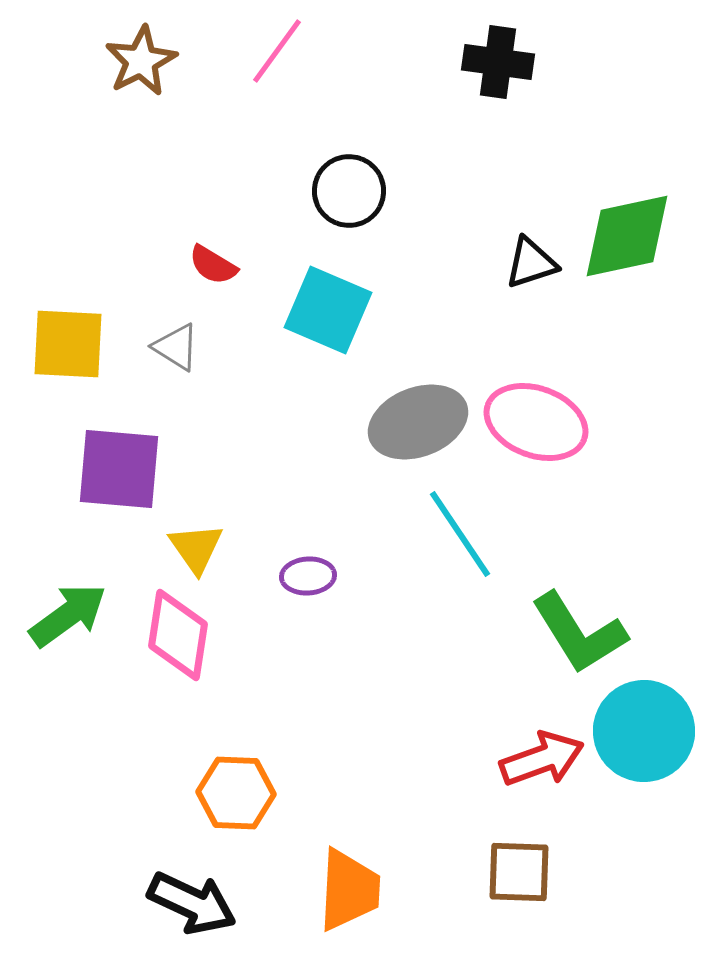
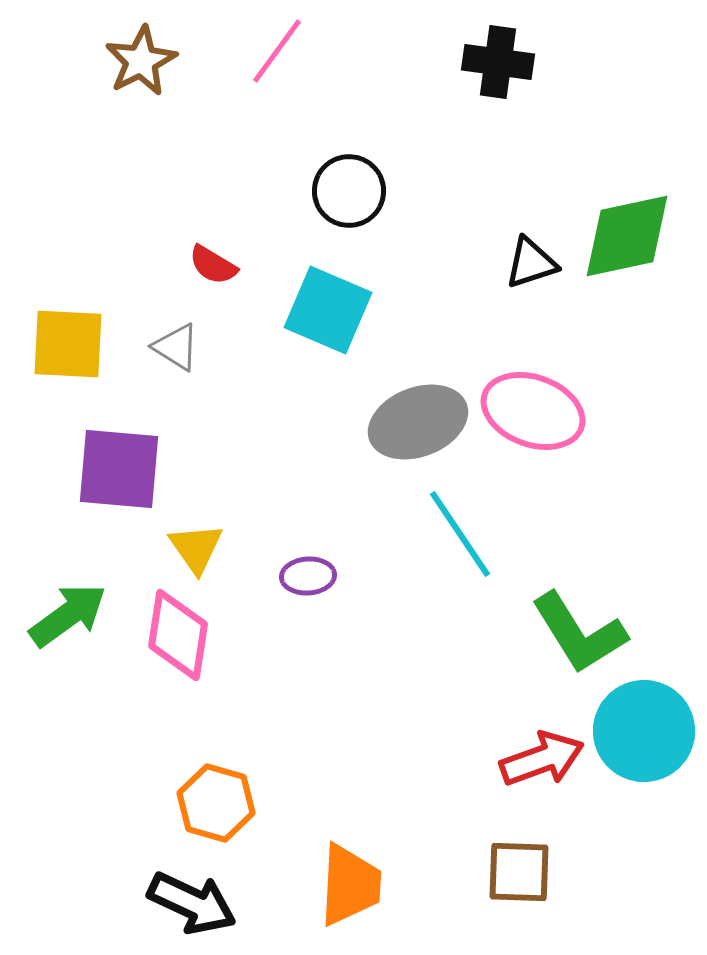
pink ellipse: moved 3 px left, 11 px up
orange hexagon: moved 20 px left, 10 px down; rotated 14 degrees clockwise
orange trapezoid: moved 1 px right, 5 px up
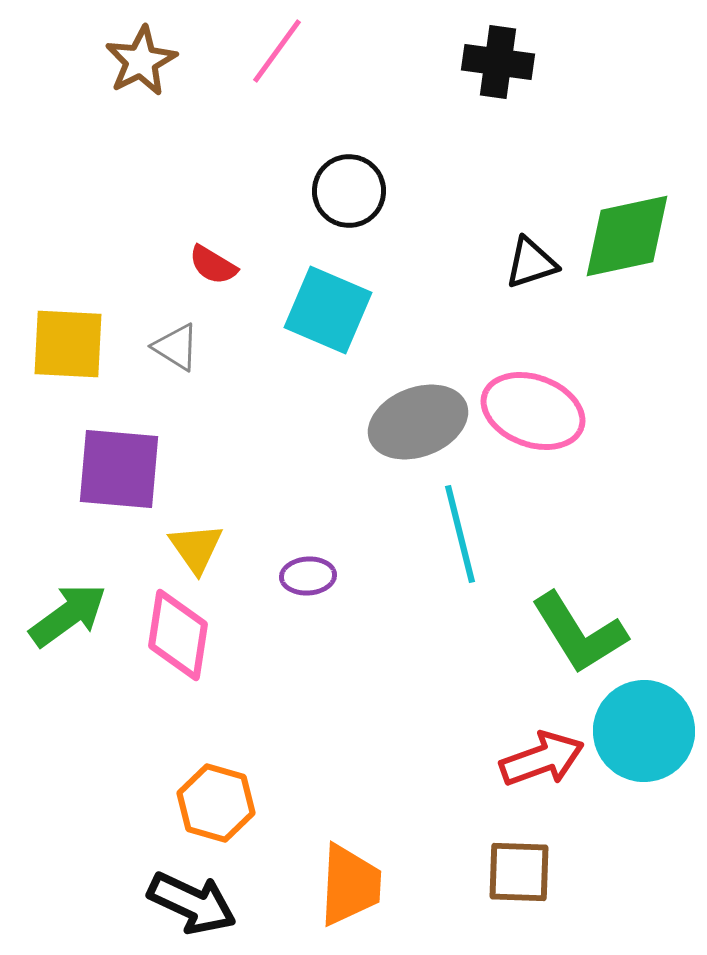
cyan line: rotated 20 degrees clockwise
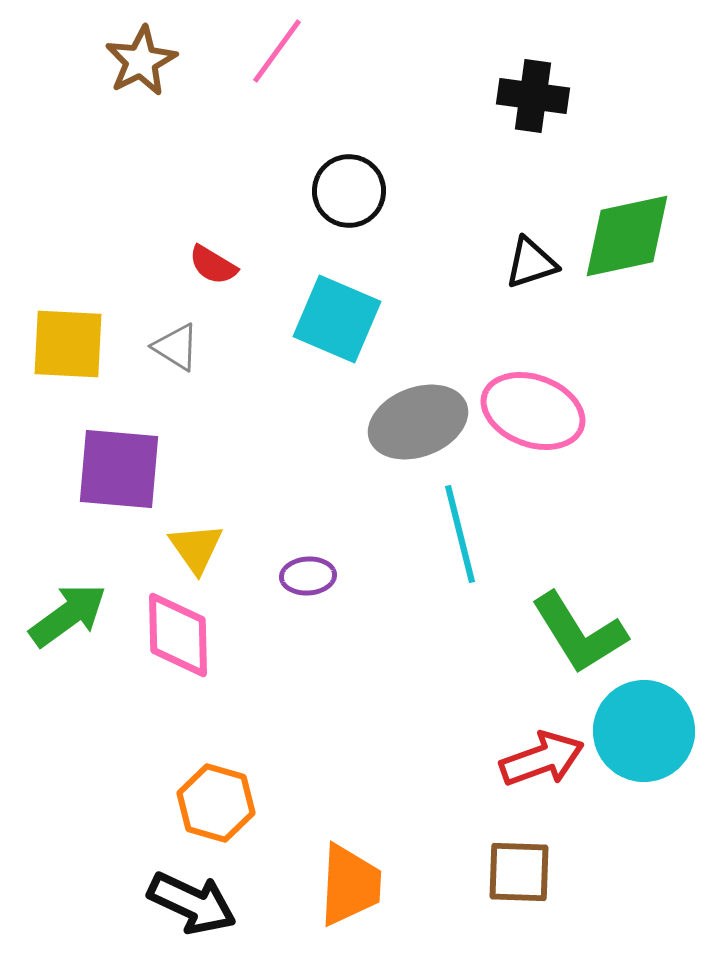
black cross: moved 35 px right, 34 px down
cyan square: moved 9 px right, 9 px down
pink diamond: rotated 10 degrees counterclockwise
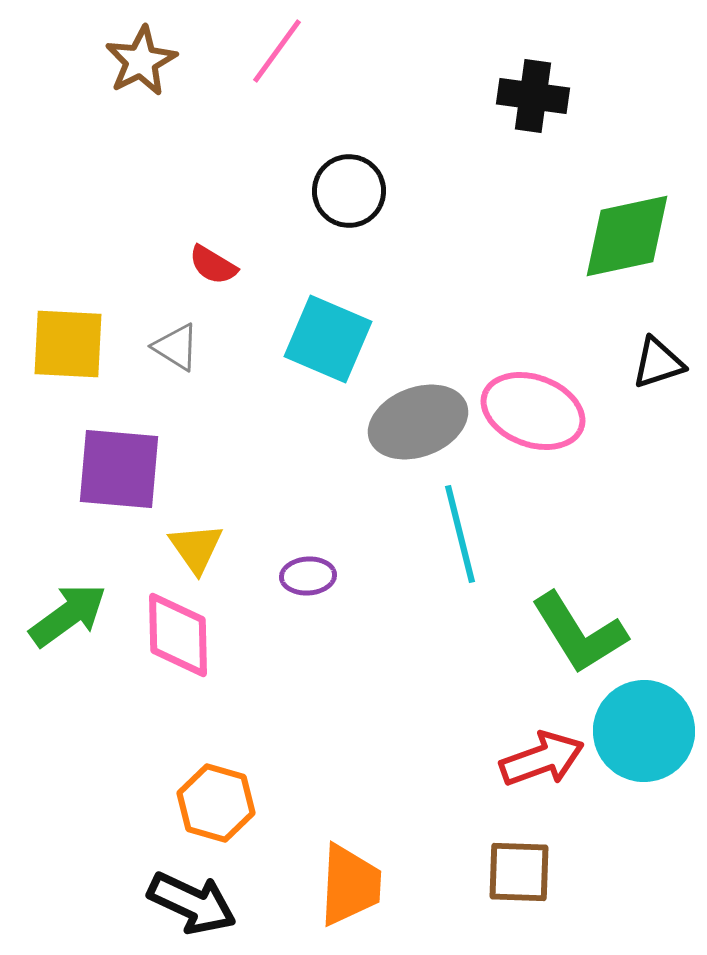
black triangle: moved 127 px right, 100 px down
cyan square: moved 9 px left, 20 px down
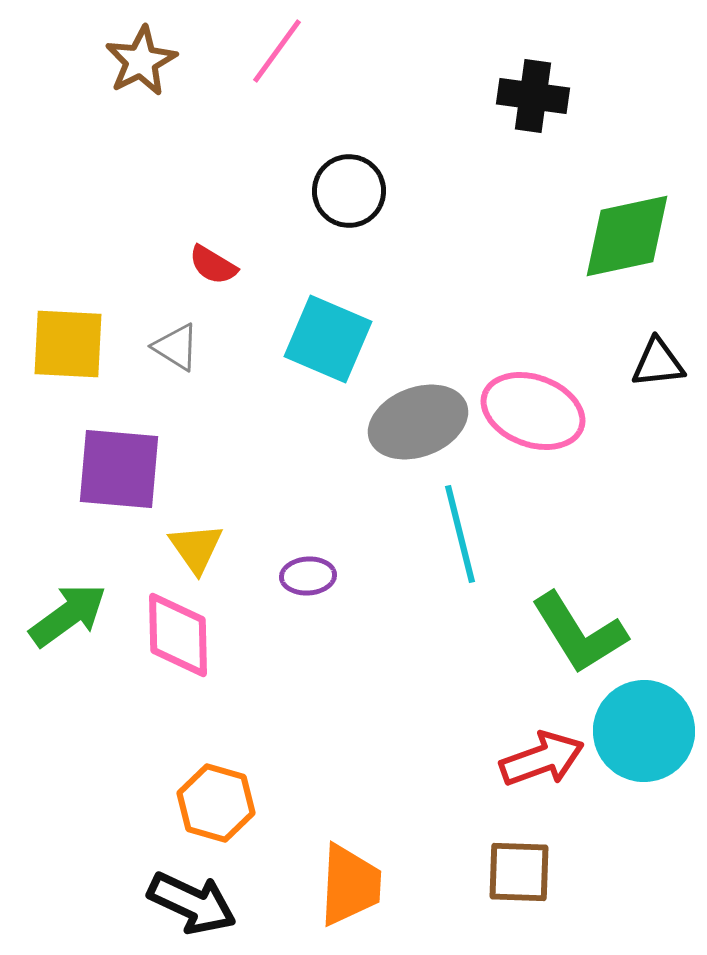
black triangle: rotated 12 degrees clockwise
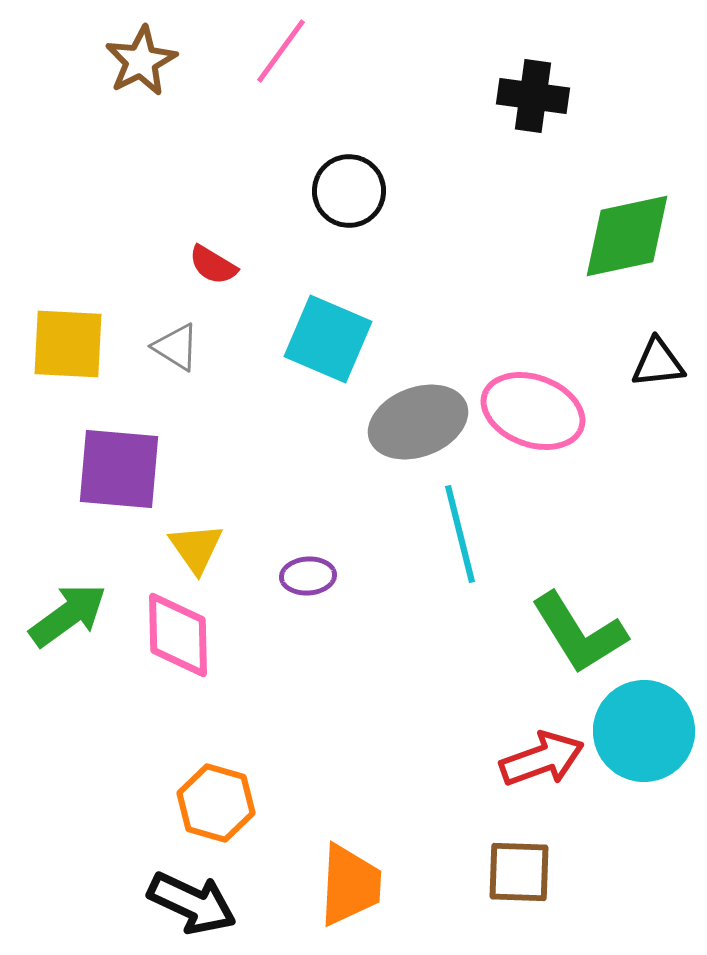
pink line: moved 4 px right
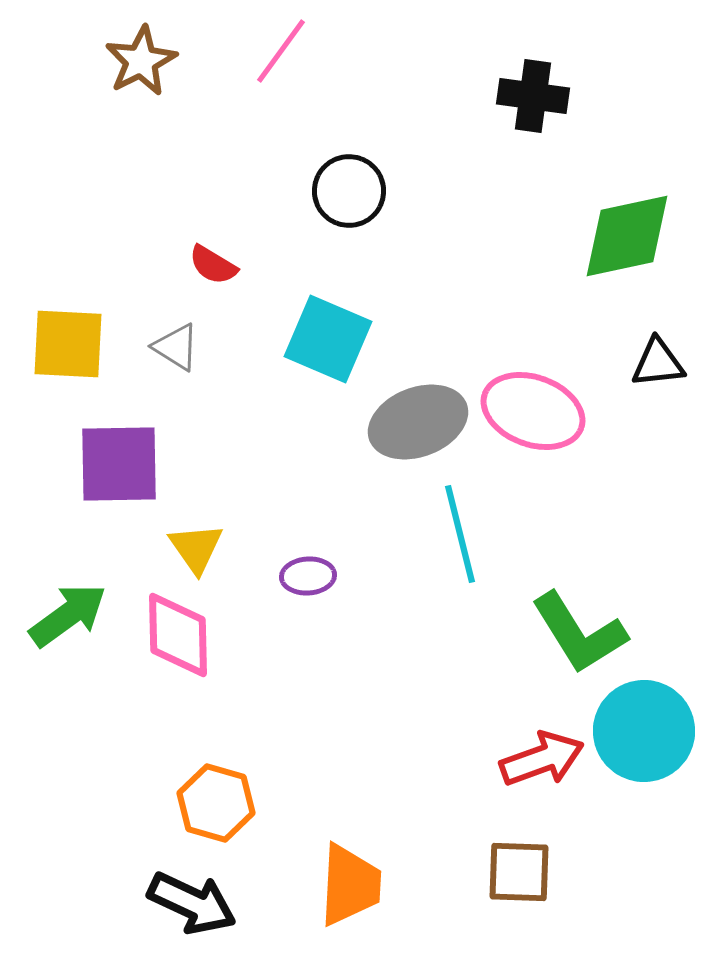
purple square: moved 5 px up; rotated 6 degrees counterclockwise
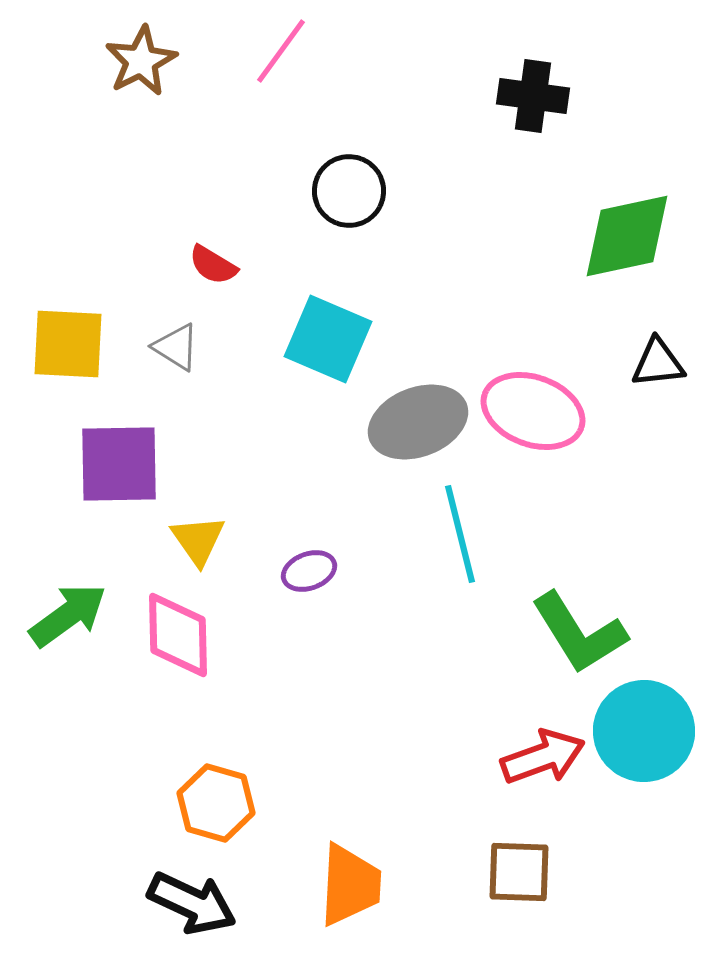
yellow triangle: moved 2 px right, 8 px up
purple ellipse: moved 1 px right, 5 px up; rotated 16 degrees counterclockwise
red arrow: moved 1 px right, 2 px up
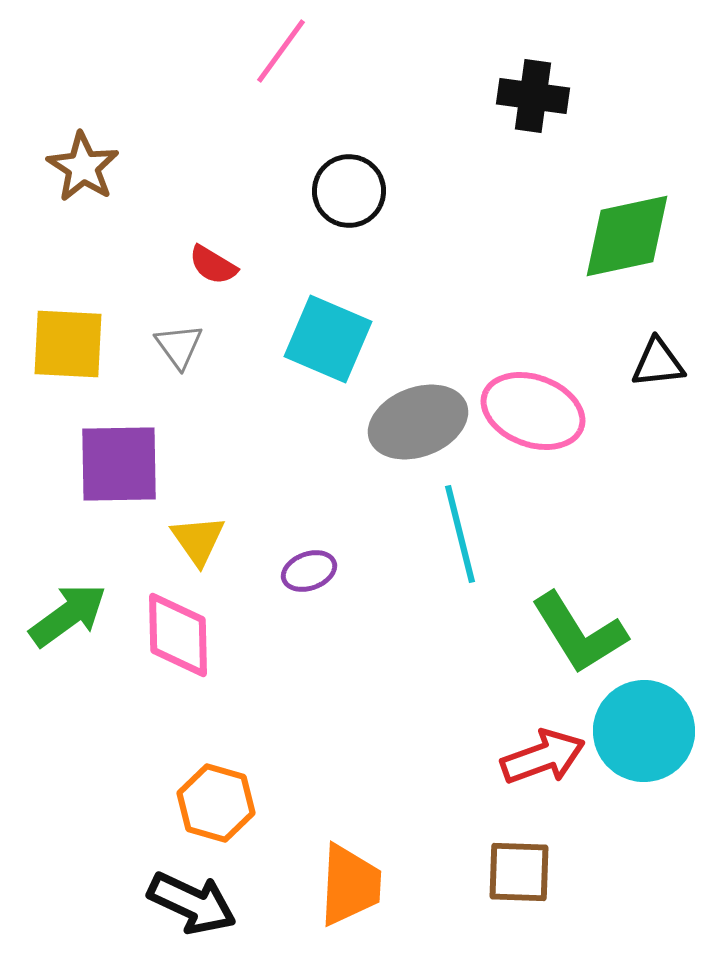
brown star: moved 58 px left, 106 px down; rotated 12 degrees counterclockwise
gray triangle: moved 3 px right, 1 px up; rotated 22 degrees clockwise
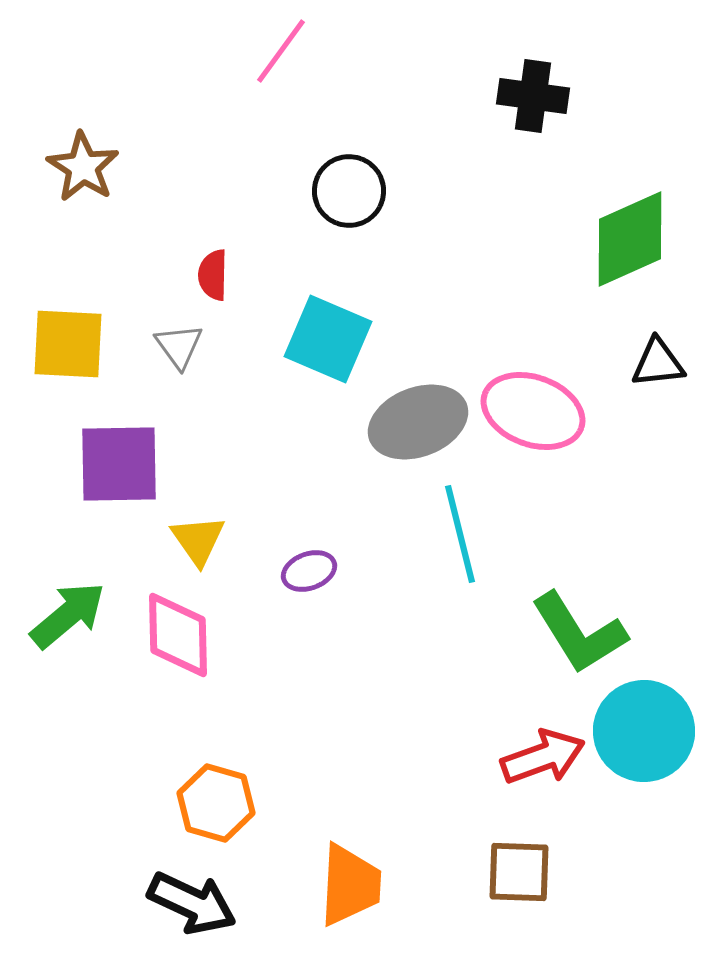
green diamond: moved 3 px right, 3 px down; rotated 12 degrees counterclockwise
red semicircle: moved 10 px down; rotated 60 degrees clockwise
green arrow: rotated 4 degrees counterclockwise
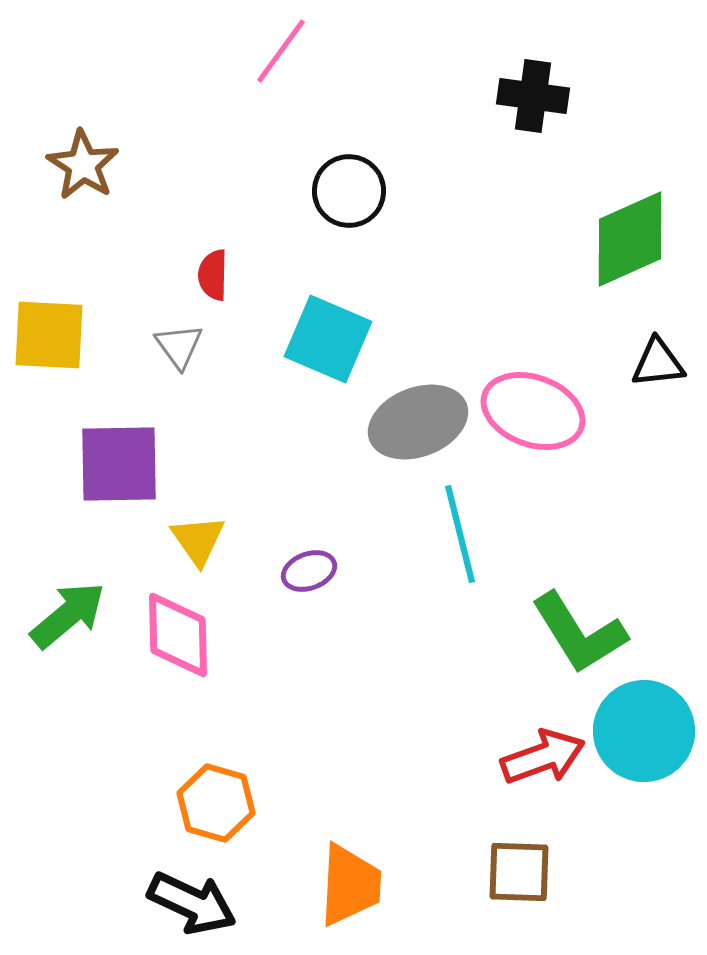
brown star: moved 2 px up
yellow square: moved 19 px left, 9 px up
